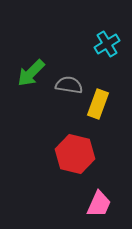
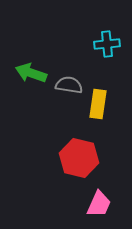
cyan cross: rotated 25 degrees clockwise
green arrow: rotated 64 degrees clockwise
yellow rectangle: rotated 12 degrees counterclockwise
red hexagon: moved 4 px right, 4 px down
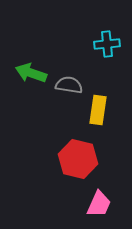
yellow rectangle: moved 6 px down
red hexagon: moved 1 px left, 1 px down
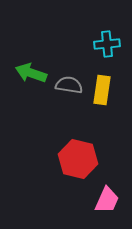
yellow rectangle: moved 4 px right, 20 px up
pink trapezoid: moved 8 px right, 4 px up
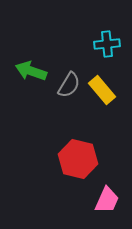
green arrow: moved 2 px up
gray semicircle: rotated 112 degrees clockwise
yellow rectangle: rotated 48 degrees counterclockwise
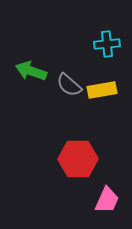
gray semicircle: rotated 100 degrees clockwise
yellow rectangle: rotated 60 degrees counterclockwise
red hexagon: rotated 15 degrees counterclockwise
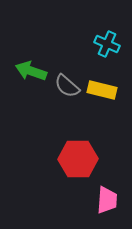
cyan cross: rotated 30 degrees clockwise
gray semicircle: moved 2 px left, 1 px down
yellow rectangle: rotated 24 degrees clockwise
pink trapezoid: rotated 20 degrees counterclockwise
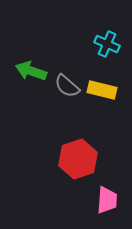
red hexagon: rotated 18 degrees counterclockwise
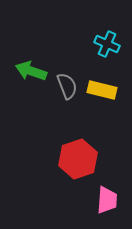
gray semicircle: rotated 152 degrees counterclockwise
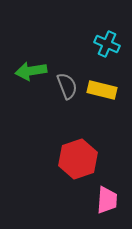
green arrow: rotated 28 degrees counterclockwise
